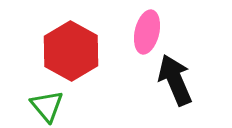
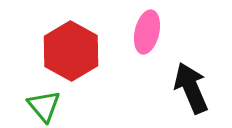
black arrow: moved 16 px right, 8 px down
green triangle: moved 3 px left
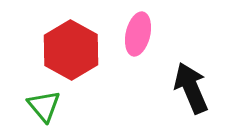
pink ellipse: moved 9 px left, 2 px down
red hexagon: moved 1 px up
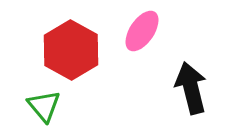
pink ellipse: moved 4 px right, 3 px up; rotated 21 degrees clockwise
black arrow: rotated 9 degrees clockwise
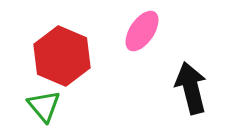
red hexagon: moved 9 px left, 6 px down; rotated 6 degrees counterclockwise
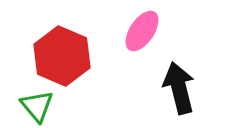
black arrow: moved 12 px left
green triangle: moved 7 px left
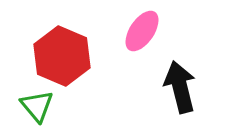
black arrow: moved 1 px right, 1 px up
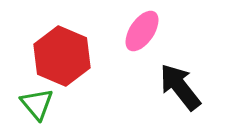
black arrow: rotated 24 degrees counterclockwise
green triangle: moved 2 px up
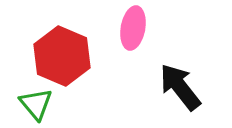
pink ellipse: moved 9 px left, 3 px up; rotated 24 degrees counterclockwise
green triangle: moved 1 px left
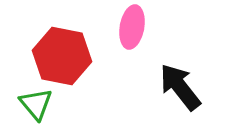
pink ellipse: moved 1 px left, 1 px up
red hexagon: rotated 12 degrees counterclockwise
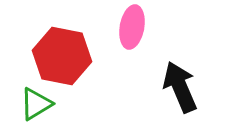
black arrow: rotated 15 degrees clockwise
green triangle: rotated 39 degrees clockwise
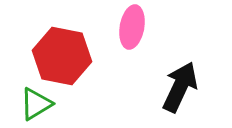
black arrow: rotated 48 degrees clockwise
